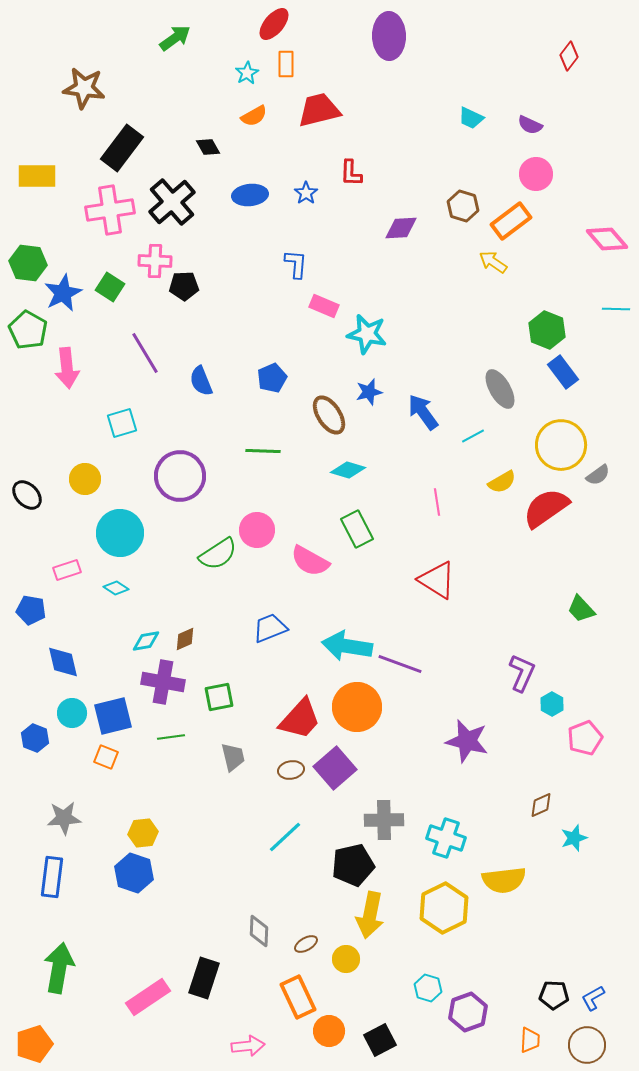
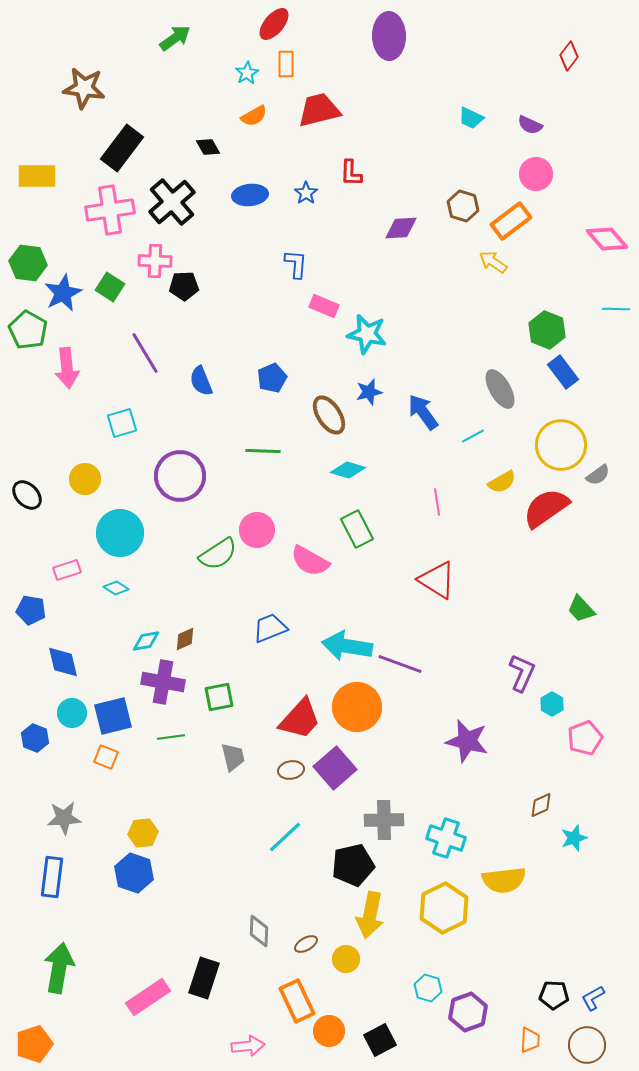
orange rectangle at (298, 997): moved 1 px left, 4 px down
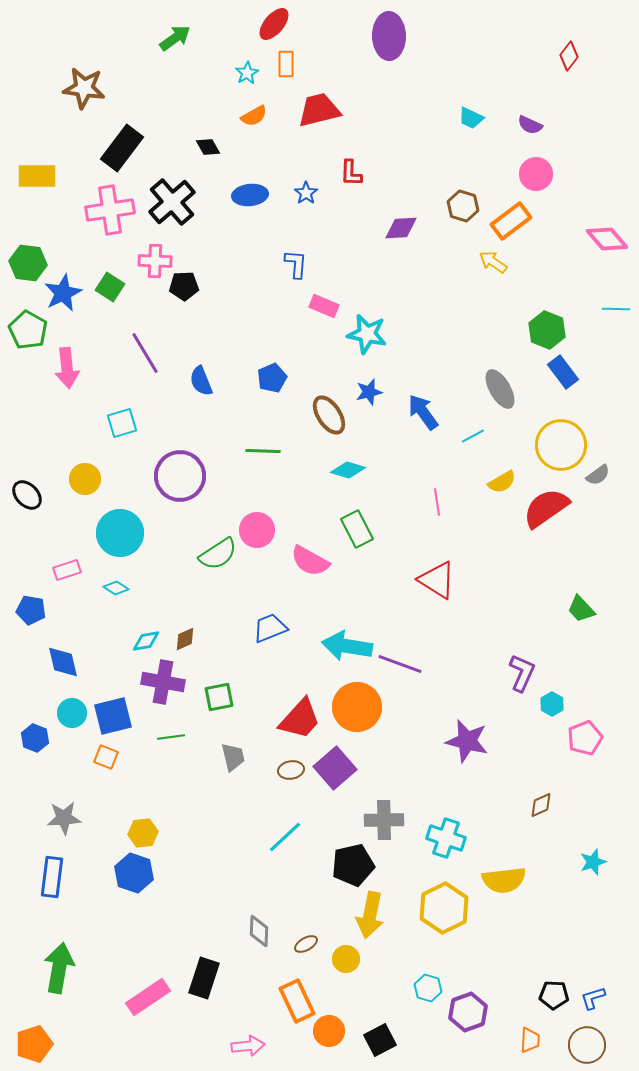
cyan star at (574, 838): moved 19 px right, 24 px down
blue L-shape at (593, 998): rotated 12 degrees clockwise
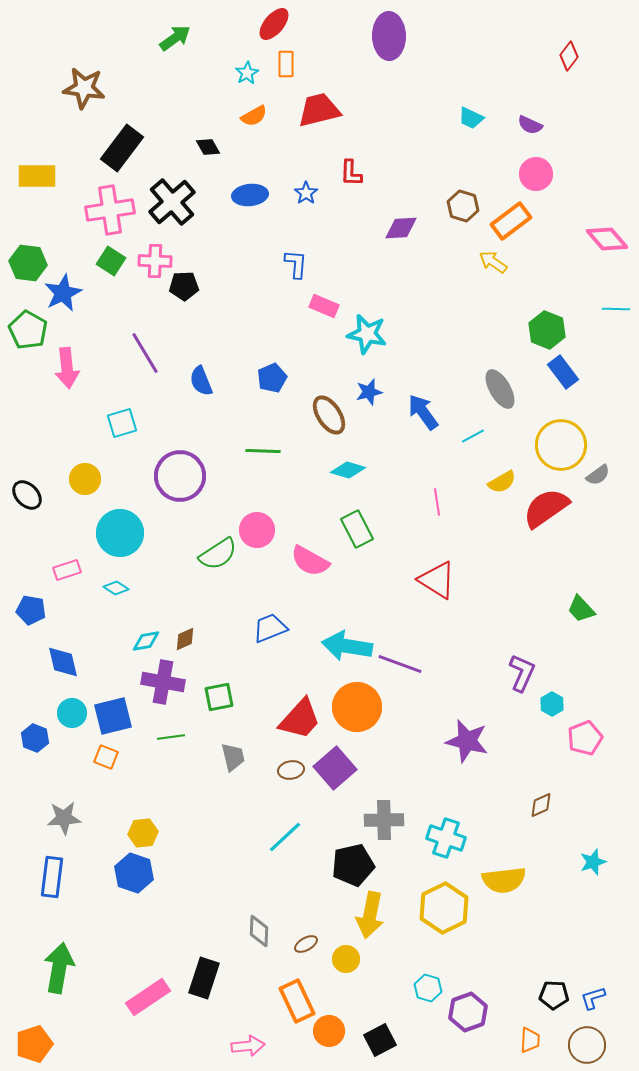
green square at (110, 287): moved 1 px right, 26 px up
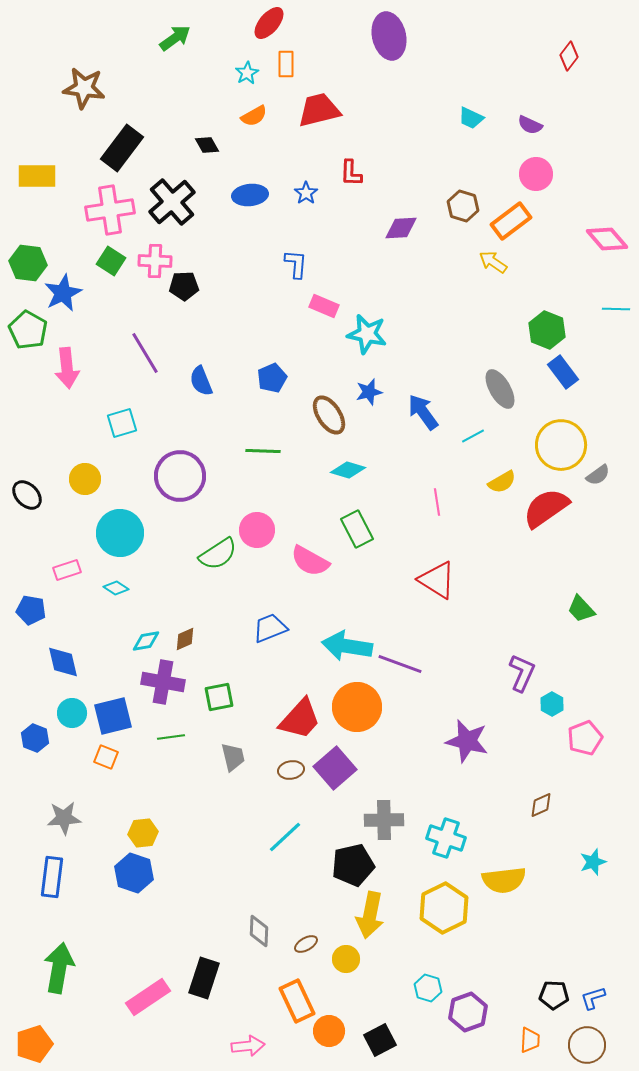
red ellipse at (274, 24): moved 5 px left, 1 px up
purple ellipse at (389, 36): rotated 12 degrees counterclockwise
black diamond at (208, 147): moved 1 px left, 2 px up
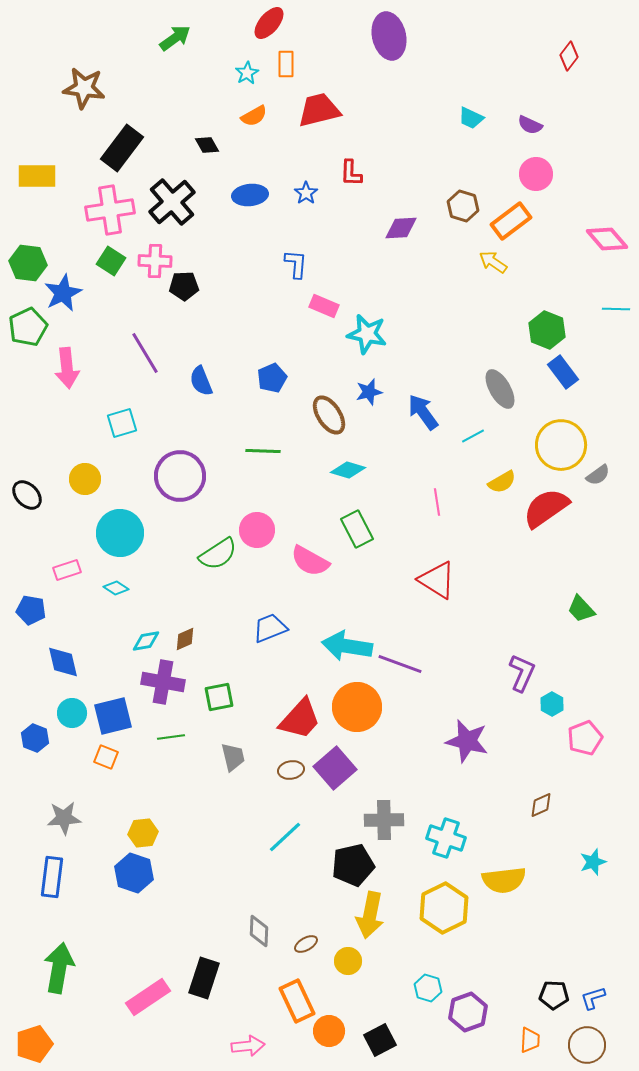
green pentagon at (28, 330): moved 3 px up; rotated 18 degrees clockwise
yellow circle at (346, 959): moved 2 px right, 2 px down
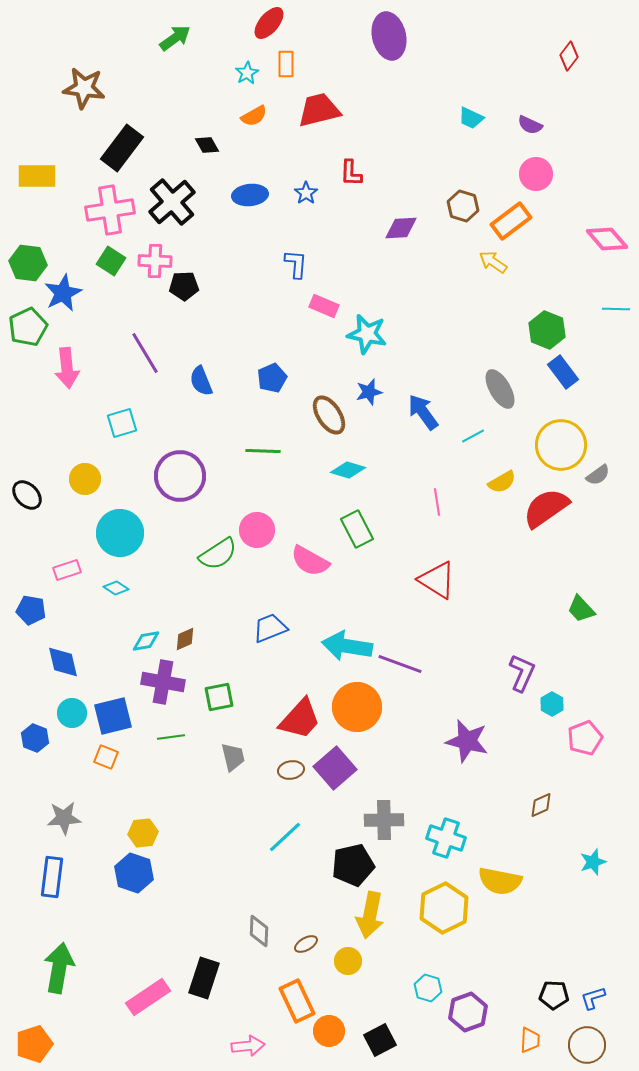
yellow semicircle at (504, 880): moved 4 px left, 1 px down; rotated 18 degrees clockwise
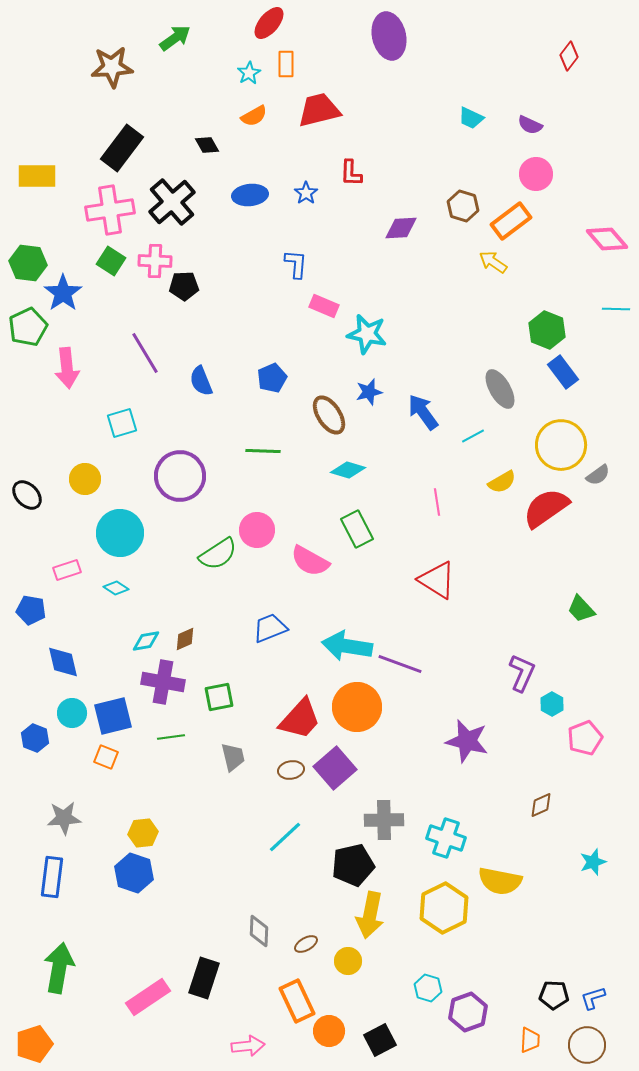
cyan star at (247, 73): moved 2 px right
brown star at (84, 88): moved 28 px right, 21 px up; rotated 12 degrees counterclockwise
blue star at (63, 293): rotated 9 degrees counterclockwise
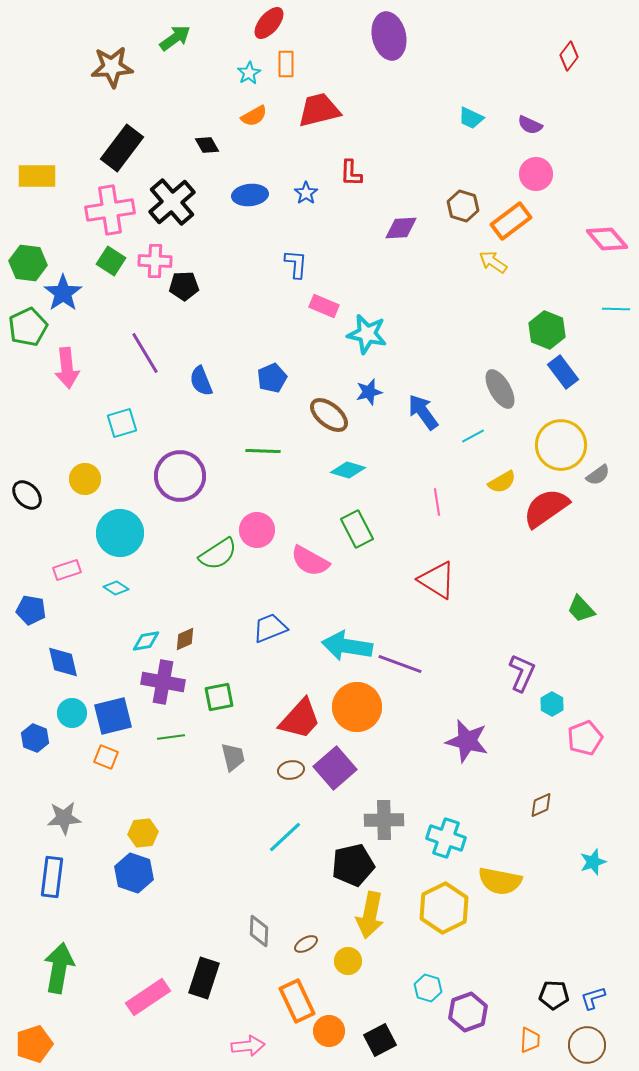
brown ellipse at (329, 415): rotated 18 degrees counterclockwise
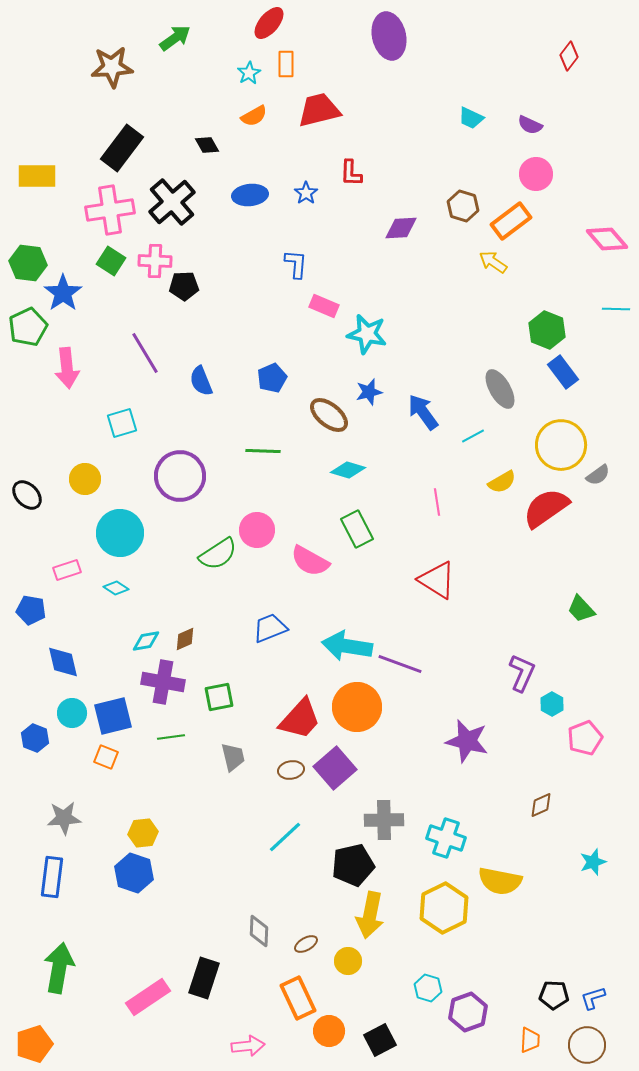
orange rectangle at (297, 1001): moved 1 px right, 3 px up
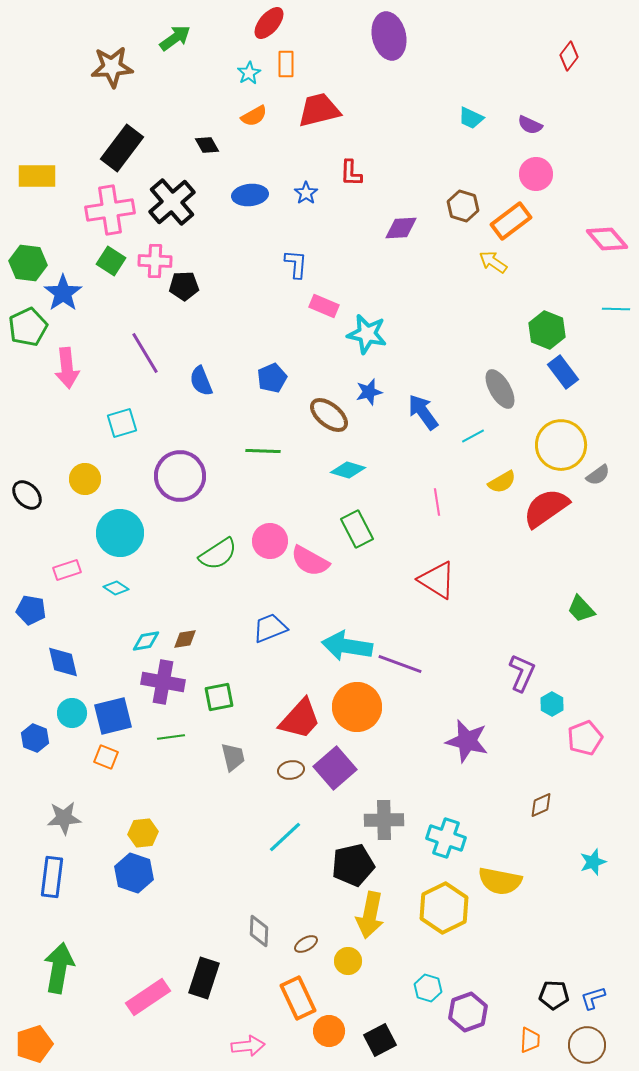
pink circle at (257, 530): moved 13 px right, 11 px down
brown diamond at (185, 639): rotated 15 degrees clockwise
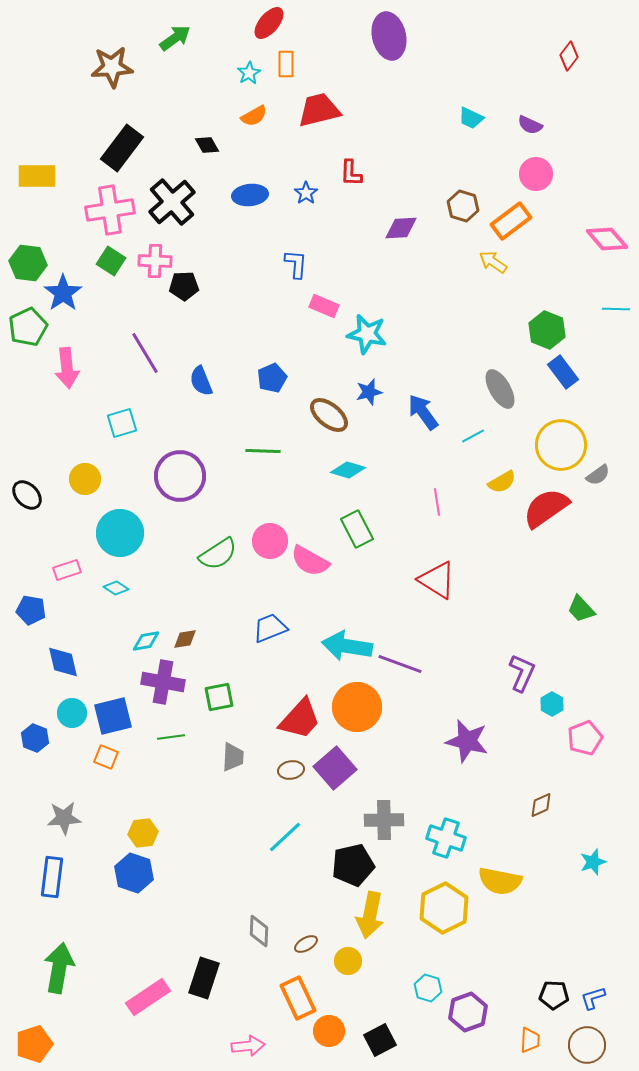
gray trapezoid at (233, 757): rotated 16 degrees clockwise
